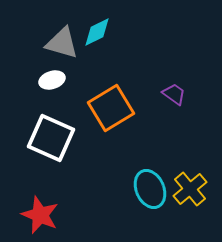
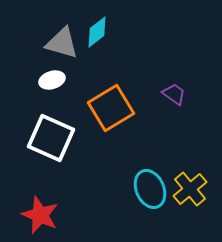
cyan diamond: rotated 12 degrees counterclockwise
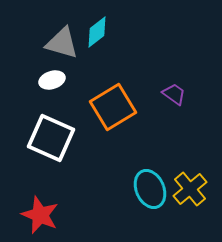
orange square: moved 2 px right, 1 px up
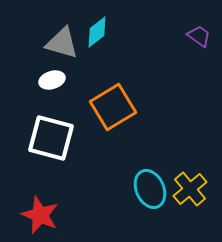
purple trapezoid: moved 25 px right, 58 px up
white square: rotated 9 degrees counterclockwise
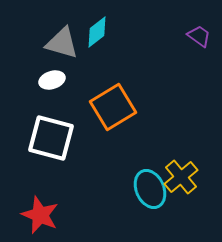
yellow cross: moved 9 px left, 12 px up
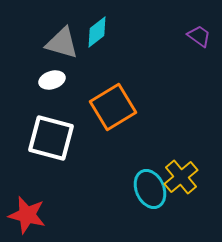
red star: moved 13 px left; rotated 9 degrees counterclockwise
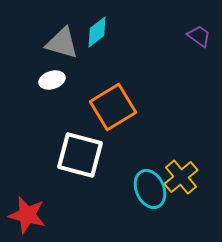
white square: moved 29 px right, 17 px down
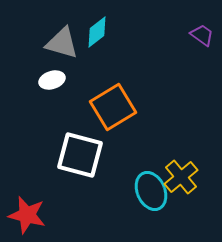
purple trapezoid: moved 3 px right, 1 px up
cyan ellipse: moved 1 px right, 2 px down
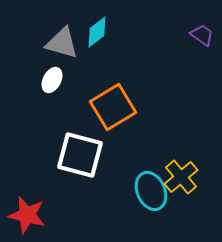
white ellipse: rotated 45 degrees counterclockwise
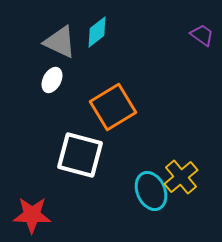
gray triangle: moved 2 px left, 1 px up; rotated 9 degrees clockwise
red star: moved 5 px right; rotated 12 degrees counterclockwise
